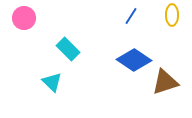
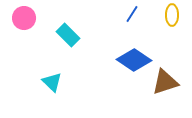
blue line: moved 1 px right, 2 px up
cyan rectangle: moved 14 px up
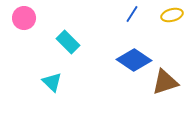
yellow ellipse: rotated 75 degrees clockwise
cyan rectangle: moved 7 px down
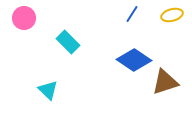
cyan triangle: moved 4 px left, 8 px down
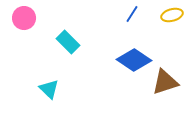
cyan triangle: moved 1 px right, 1 px up
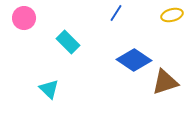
blue line: moved 16 px left, 1 px up
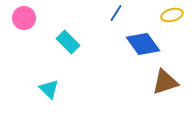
blue diamond: moved 9 px right, 16 px up; rotated 20 degrees clockwise
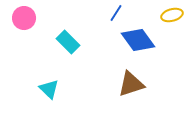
blue diamond: moved 5 px left, 4 px up
brown triangle: moved 34 px left, 2 px down
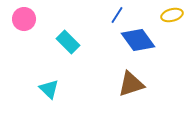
blue line: moved 1 px right, 2 px down
pink circle: moved 1 px down
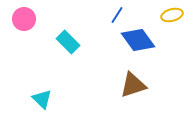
brown triangle: moved 2 px right, 1 px down
cyan triangle: moved 7 px left, 10 px down
